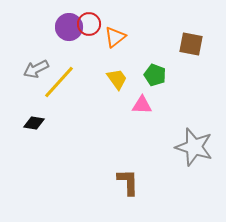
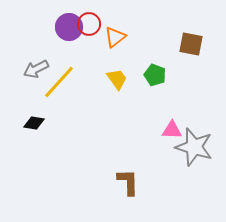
pink triangle: moved 30 px right, 25 px down
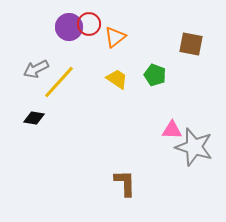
yellow trapezoid: rotated 20 degrees counterclockwise
black diamond: moved 5 px up
brown L-shape: moved 3 px left, 1 px down
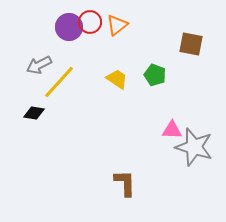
red circle: moved 1 px right, 2 px up
orange triangle: moved 2 px right, 12 px up
gray arrow: moved 3 px right, 4 px up
black diamond: moved 5 px up
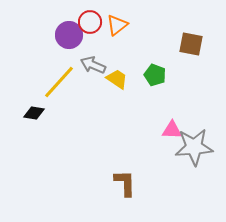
purple circle: moved 8 px down
gray arrow: moved 54 px right; rotated 50 degrees clockwise
gray star: rotated 21 degrees counterclockwise
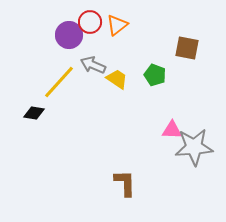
brown square: moved 4 px left, 4 px down
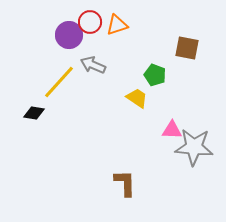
orange triangle: rotated 20 degrees clockwise
yellow trapezoid: moved 20 px right, 19 px down
gray star: rotated 9 degrees clockwise
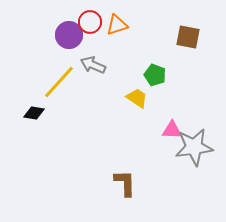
brown square: moved 1 px right, 11 px up
gray star: rotated 12 degrees counterclockwise
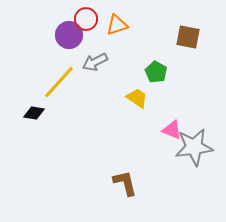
red circle: moved 4 px left, 3 px up
gray arrow: moved 2 px right, 3 px up; rotated 50 degrees counterclockwise
green pentagon: moved 1 px right, 3 px up; rotated 10 degrees clockwise
pink triangle: rotated 20 degrees clockwise
brown L-shape: rotated 12 degrees counterclockwise
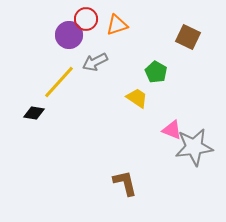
brown square: rotated 15 degrees clockwise
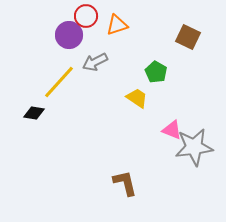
red circle: moved 3 px up
